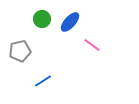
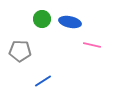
blue ellipse: rotated 60 degrees clockwise
pink line: rotated 24 degrees counterclockwise
gray pentagon: rotated 15 degrees clockwise
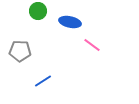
green circle: moved 4 px left, 8 px up
pink line: rotated 24 degrees clockwise
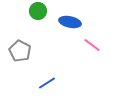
gray pentagon: rotated 25 degrees clockwise
blue line: moved 4 px right, 2 px down
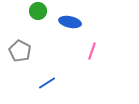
pink line: moved 6 px down; rotated 72 degrees clockwise
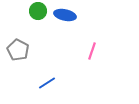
blue ellipse: moved 5 px left, 7 px up
gray pentagon: moved 2 px left, 1 px up
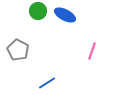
blue ellipse: rotated 15 degrees clockwise
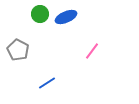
green circle: moved 2 px right, 3 px down
blue ellipse: moved 1 px right, 2 px down; rotated 50 degrees counterclockwise
pink line: rotated 18 degrees clockwise
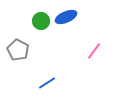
green circle: moved 1 px right, 7 px down
pink line: moved 2 px right
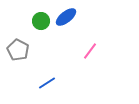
blue ellipse: rotated 15 degrees counterclockwise
pink line: moved 4 px left
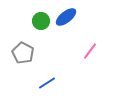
gray pentagon: moved 5 px right, 3 px down
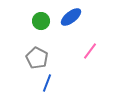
blue ellipse: moved 5 px right
gray pentagon: moved 14 px right, 5 px down
blue line: rotated 36 degrees counterclockwise
